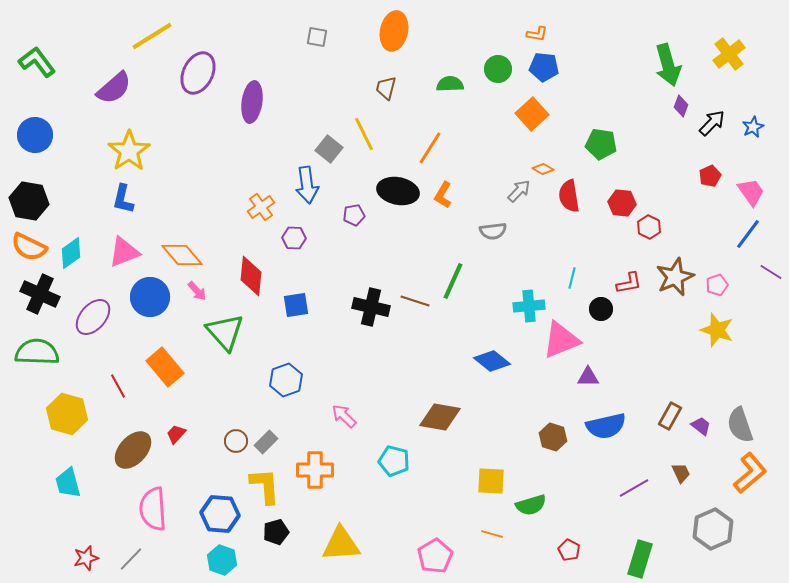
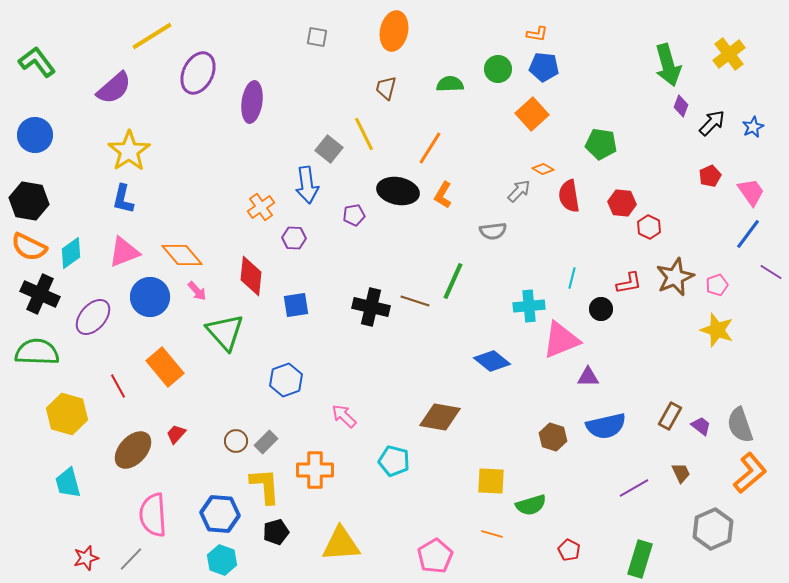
pink semicircle at (153, 509): moved 6 px down
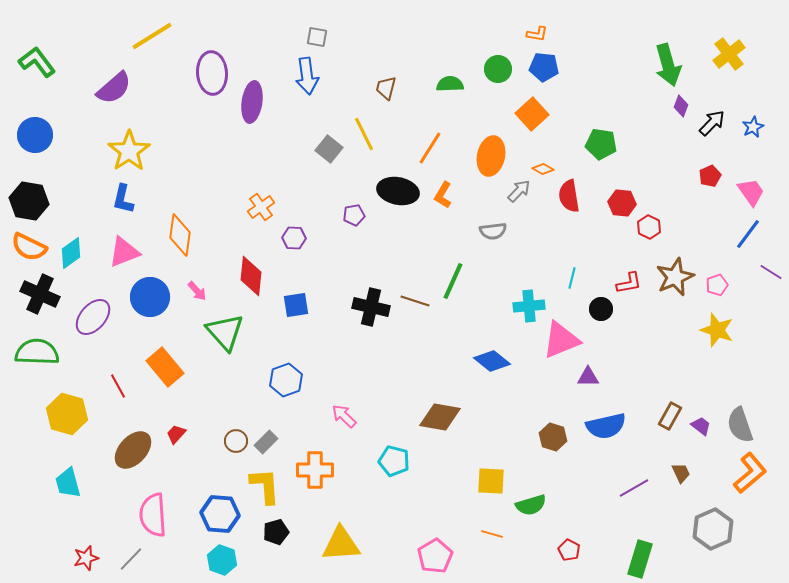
orange ellipse at (394, 31): moved 97 px right, 125 px down
purple ellipse at (198, 73): moved 14 px right; rotated 30 degrees counterclockwise
blue arrow at (307, 185): moved 109 px up
orange diamond at (182, 255): moved 2 px left, 20 px up; rotated 48 degrees clockwise
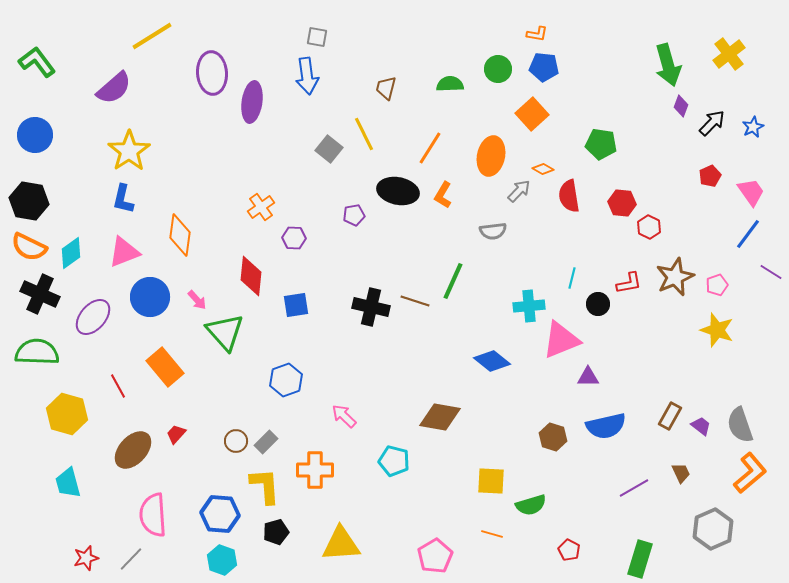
pink arrow at (197, 291): moved 9 px down
black circle at (601, 309): moved 3 px left, 5 px up
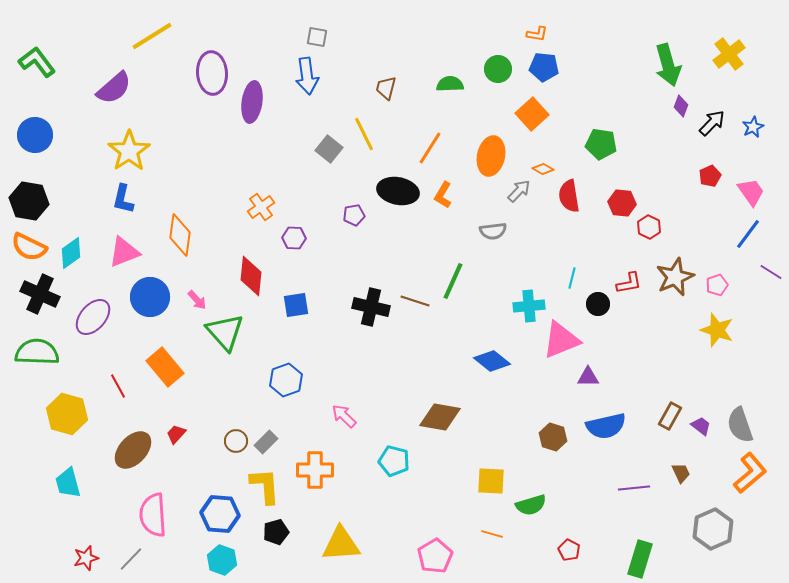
purple line at (634, 488): rotated 24 degrees clockwise
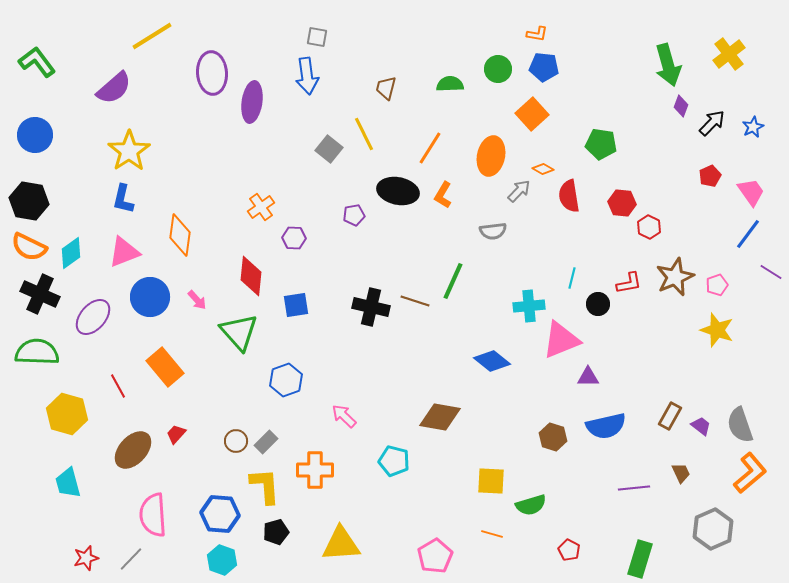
green triangle at (225, 332): moved 14 px right
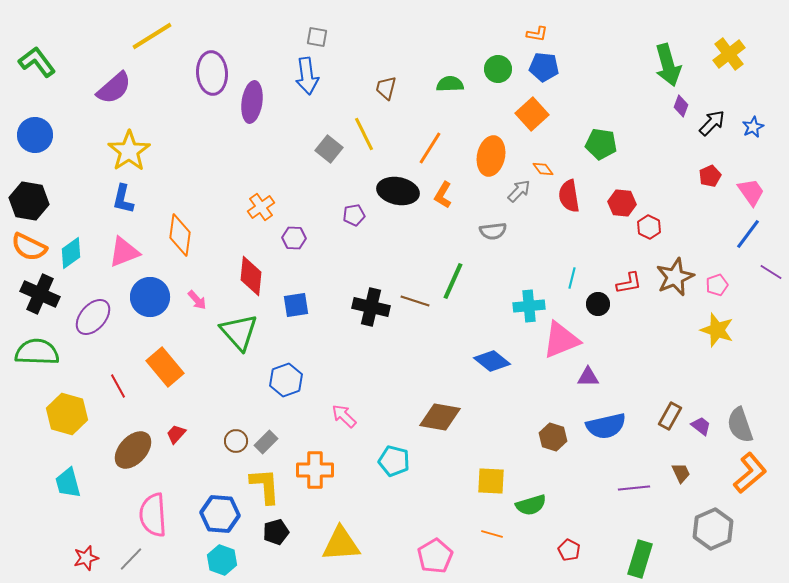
orange diamond at (543, 169): rotated 25 degrees clockwise
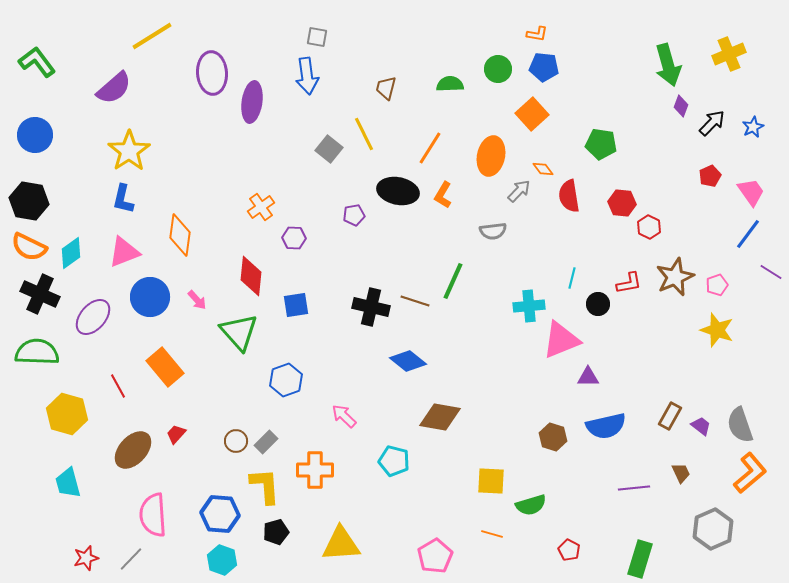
yellow cross at (729, 54): rotated 16 degrees clockwise
blue diamond at (492, 361): moved 84 px left
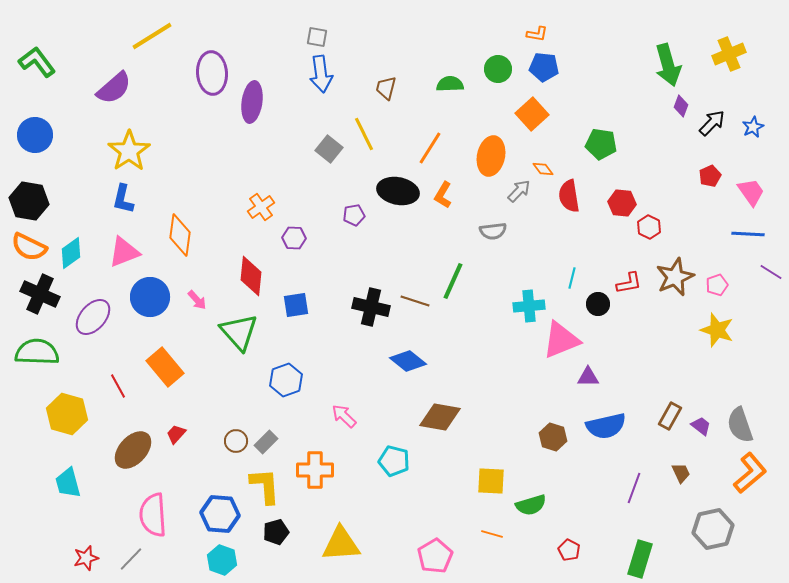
blue arrow at (307, 76): moved 14 px right, 2 px up
blue line at (748, 234): rotated 56 degrees clockwise
purple line at (634, 488): rotated 64 degrees counterclockwise
gray hexagon at (713, 529): rotated 12 degrees clockwise
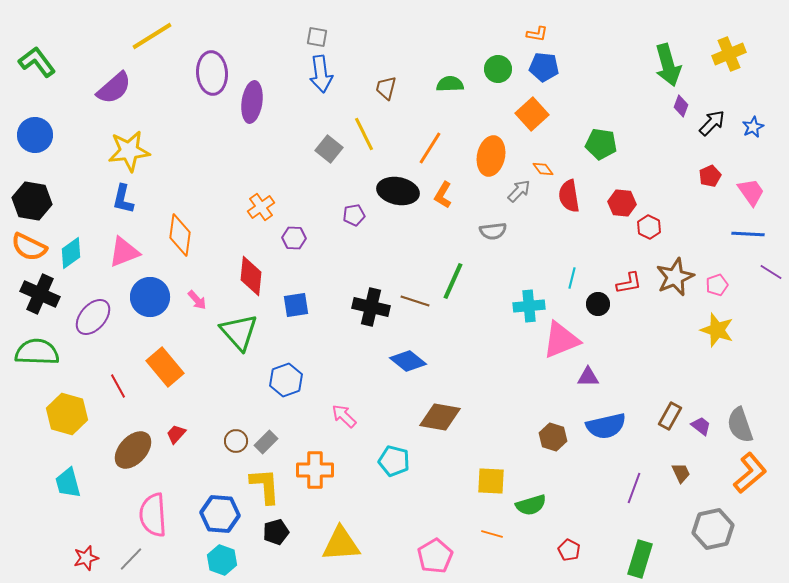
yellow star at (129, 151): rotated 27 degrees clockwise
black hexagon at (29, 201): moved 3 px right
